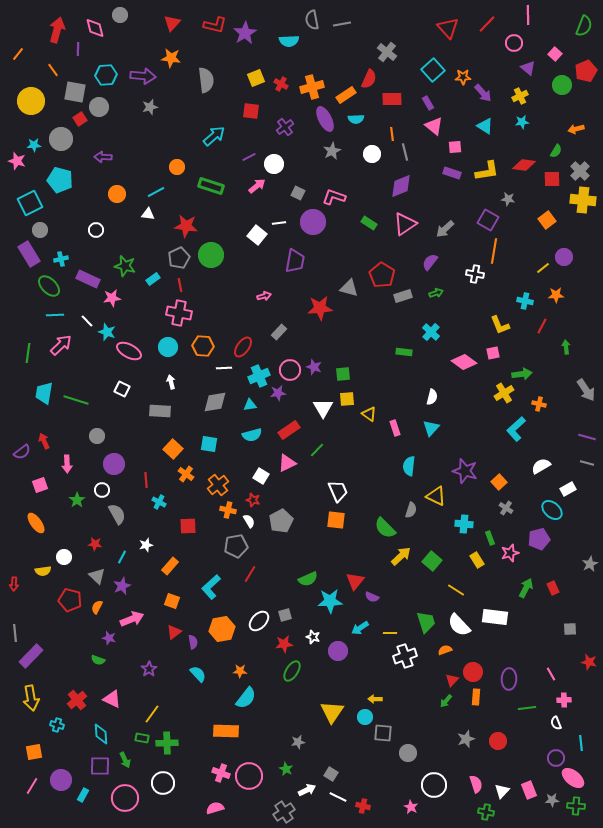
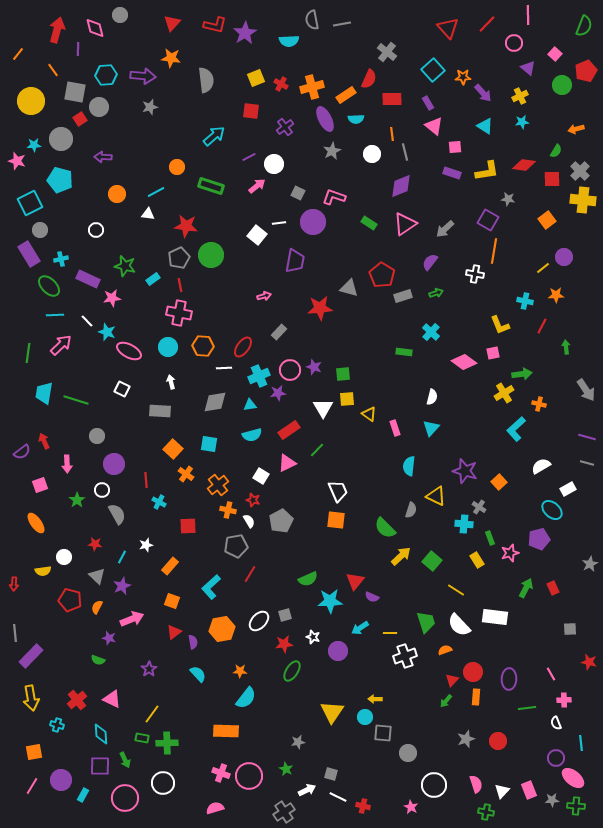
gray cross at (506, 508): moved 27 px left, 1 px up
gray square at (331, 774): rotated 16 degrees counterclockwise
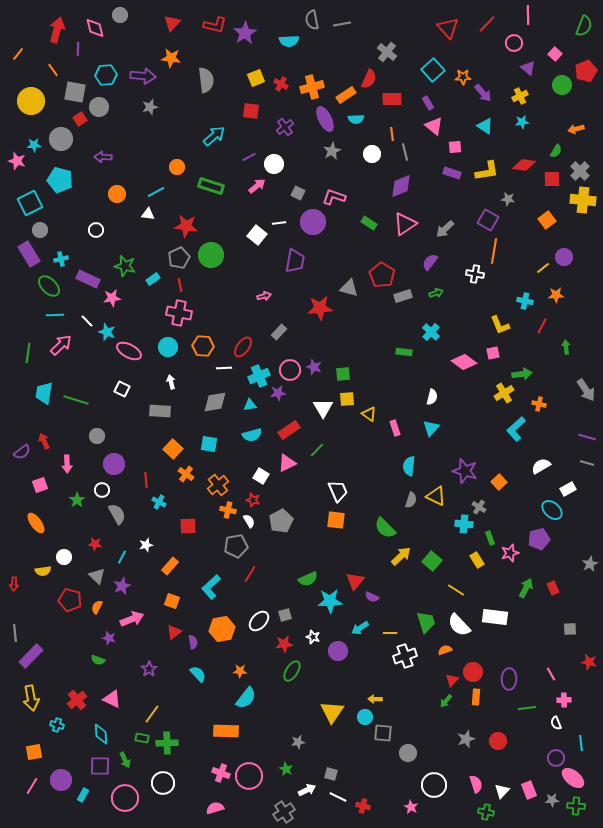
gray semicircle at (411, 510): moved 10 px up
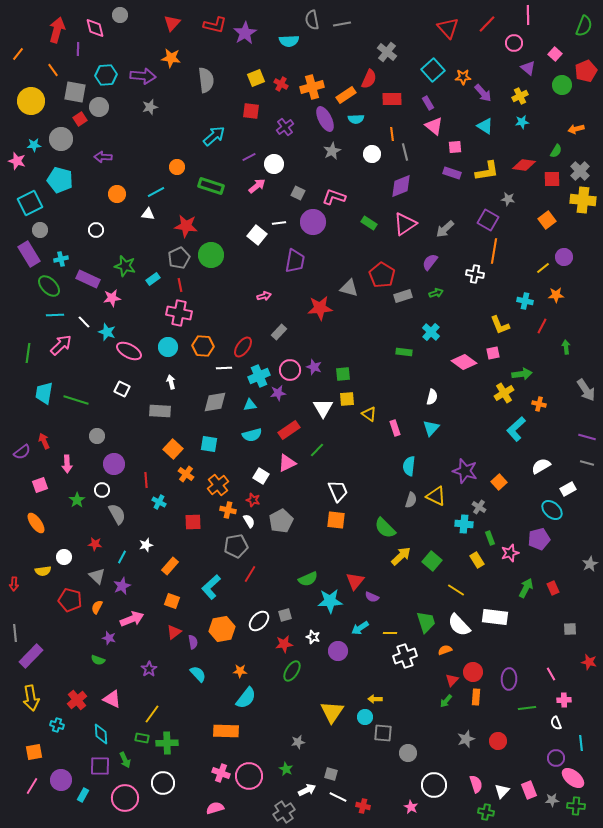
white line at (87, 321): moved 3 px left, 1 px down
red square at (188, 526): moved 5 px right, 4 px up
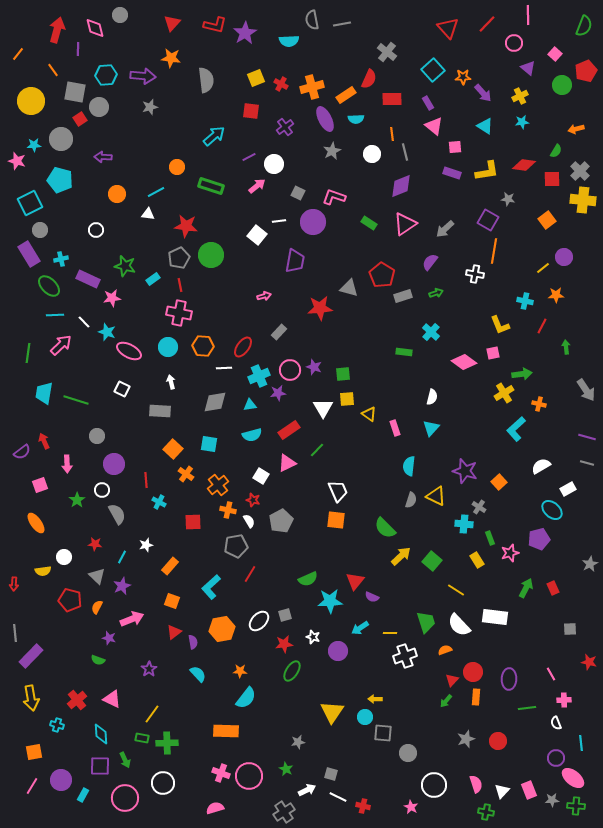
white line at (279, 223): moved 2 px up
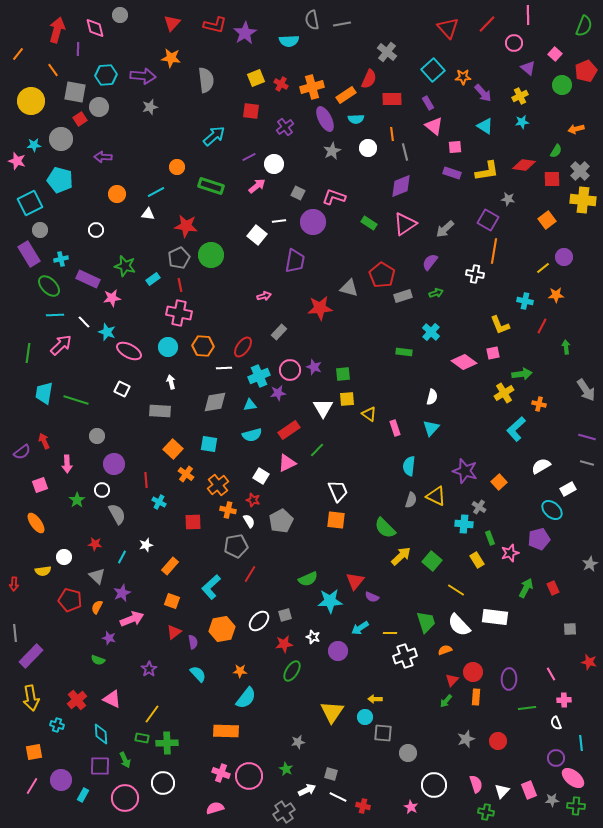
white circle at (372, 154): moved 4 px left, 6 px up
purple star at (122, 586): moved 7 px down
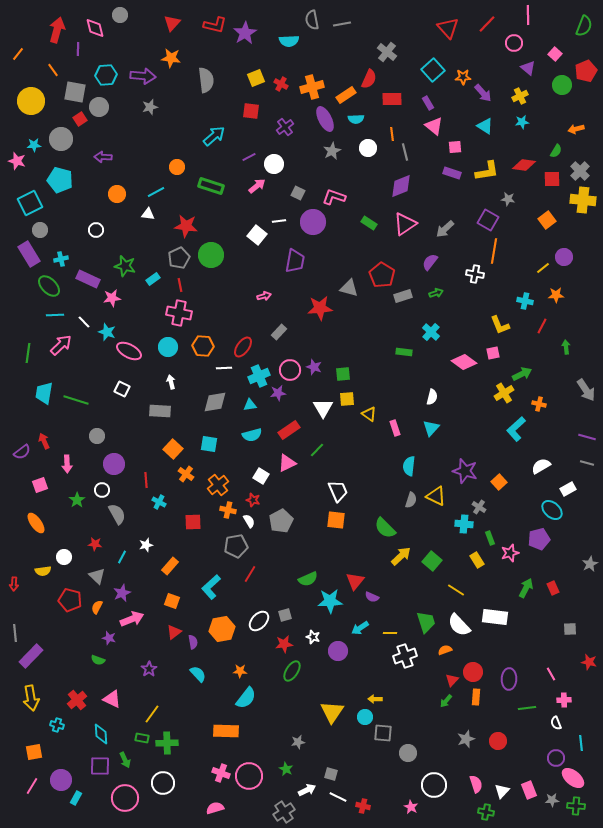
green arrow at (522, 374): rotated 18 degrees counterclockwise
cyan rectangle at (83, 795): moved 7 px left, 3 px down
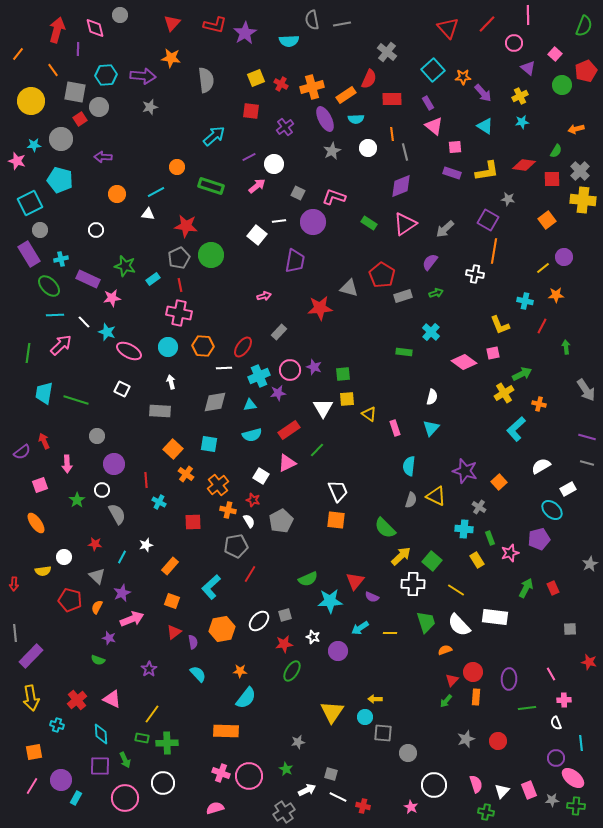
cyan cross at (464, 524): moved 5 px down
white cross at (405, 656): moved 8 px right, 72 px up; rotated 20 degrees clockwise
